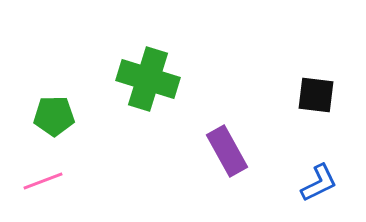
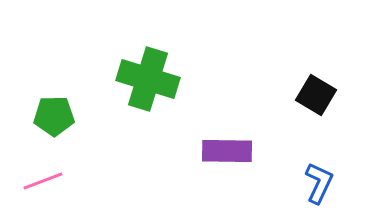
black square: rotated 24 degrees clockwise
purple rectangle: rotated 60 degrees counterclockwise
blue L-shape: rotated 39 degrees counterclockwise
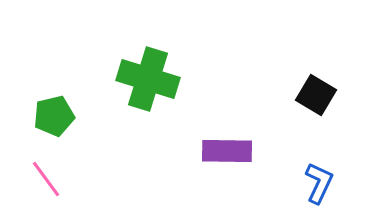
green pentagon: rotated 12 degrees counterclockwise
pink line: moved 3 px right, 2 px up; rotated 75 degrees clockwise
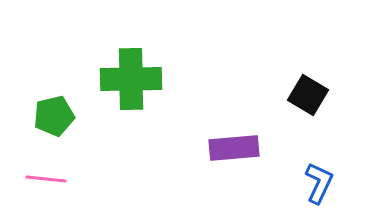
green cross: moved 17 px left; rotated 18 degrees counterclockwise
black square: moved 8 px left
purple rectangle: moved 7 px right, 3 px up; rotated 6 degrees counterclockwise
pink line: rotated 48 degrees counterclockwise
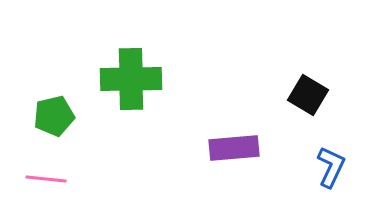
blue L-shape: moved 12 px right, 16 px up
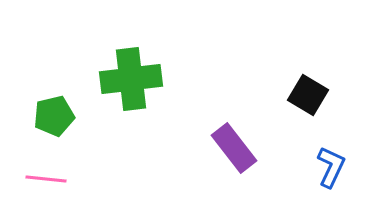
green cross: rotated 6 degrees counterclockwise
purple rectangle: rotated 57 degrees clockwise
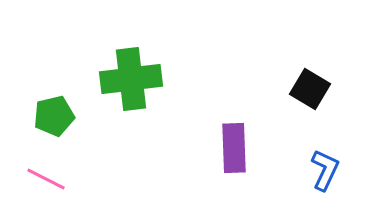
black square: moved 2 px right, 6 px up
purple rectangle: rotated 36 degrees clockwise
blue L-shape: moved 6 px left, 3 px down
pink line: rotated 21 degrees clockwise
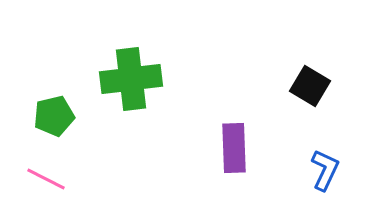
black square: moved 3 px up
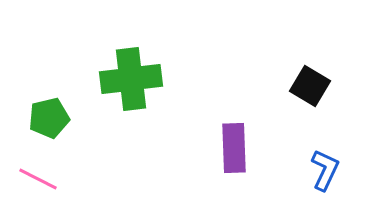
green pentagon: moved 5 px left, 2 px down
pink line: moved 8 px left
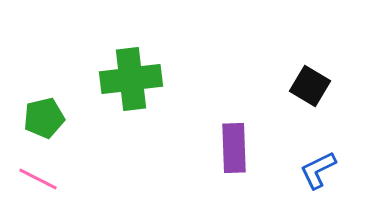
green pentagon: moved 5 px left
blue L-shape: moved 7 px left; rotated 141 degrees counterclockwise
